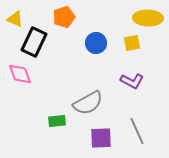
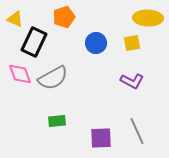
gray semicircle: moved 35 px left, 25 px up
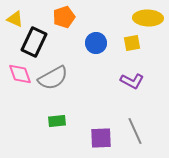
gray line: moved 2 px left
